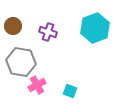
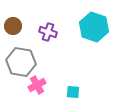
cyan hexagon: moved 1 px left, 1 px up; rotated 20 degrees counterclockwise
cyan square: moved 3 px right, 1 px down; rotated 16 degrees counterclockwise
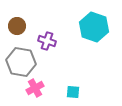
brown circle: moved 4 px right
purple cross: moved 1 px left, 9 px down
pink cross: moved 2 px left, 3 px down
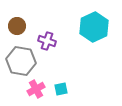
cyan hexagon: rotated 16 degrees clockwise
gray hexagon: moved 1 px up
pink cross: moved 1 px right, 1 px down
cyan square: moved 12 px left, 3 px up; rotated 16 degrees counterclockwise
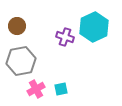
purple cross: moved 18 px right, 4 px up
gray hexagon: rotated 20 degrees counterclockwise
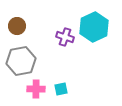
pink cross: rotated 30 degrees clockwise
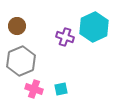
gray hexagon: rotated 12 degrees counterclockwise
pink cross: moved 2 px left; rotated 18 degrees clockwise
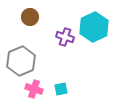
brown circle: moved 13 px right, 9 px up
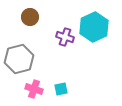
gray hexagon: moved 2 px left, 2 px up; rotated 8 degrees clockwise
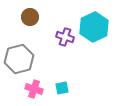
cyan square: moved 1 px right, 1 px up
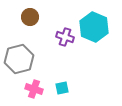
cyan hexagon: rotated 12 degrees counterclockwise
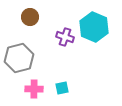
gray hexagon: moved 1 px up
pink cross: rotated 18 degrees counterclockwise
